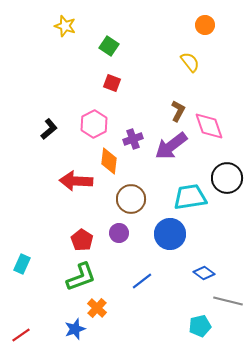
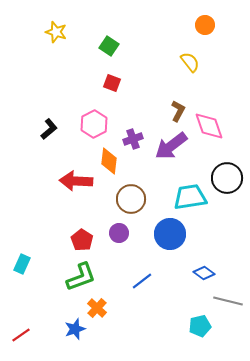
yellow star: moved 9 px left, 6 px down
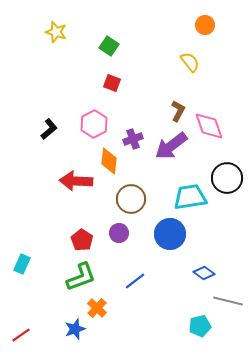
blue line: moved 7 px left
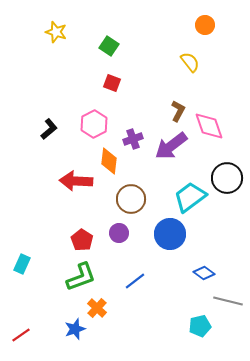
cyan trapezoid: rotated 28 degrees counterclockwise
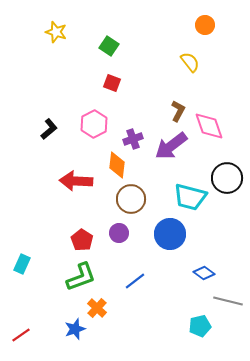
orange diamond: moved 8 px right, 4 px down
cyan trapezoid: rotated 128 degrees counterclockwise
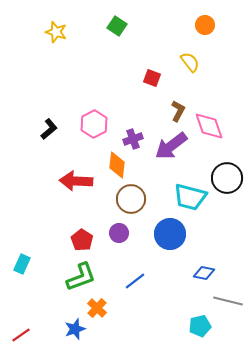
green square: moved 8 px right, 20 px up
red square: moved 40 px right, 5 px up
blue diamond: rotated 25 degrees counterclockwise
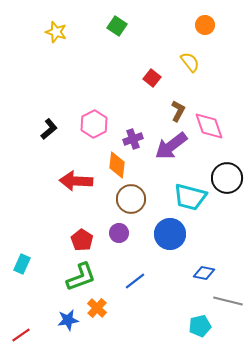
red square: rotated 18 degrees clockwise
blue star: moved 7 px left, 9 px up; rotated 10 degrees clockwise
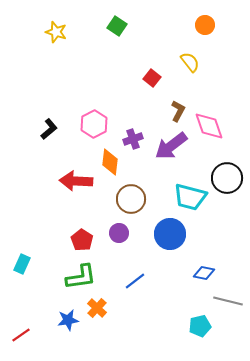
orange diamond: moved 7 px left, 3 px up
green L-shape: rotated 12 degrees clockwise
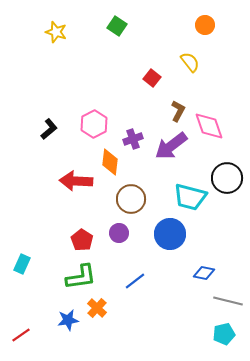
cyan pentagon: moved 24 px right, 8 px down
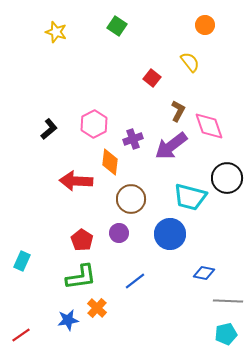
cyan rectangle: moved 3 px up
gray line: rotated 12 degrees counterclockwise
cyan pentagon: moved 2 px right
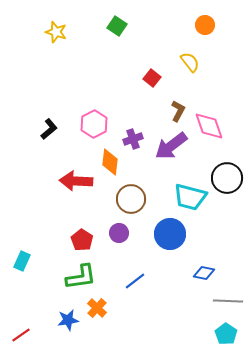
cyan pentagon: rotated 25 degrees counterclockwise
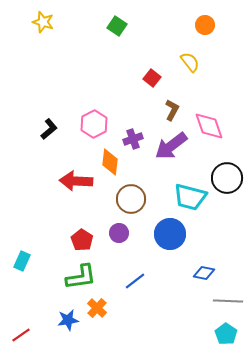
yellow star: moved 13 px left, 10 px up
brown L-shape: moved 6 px left, 1 px up
